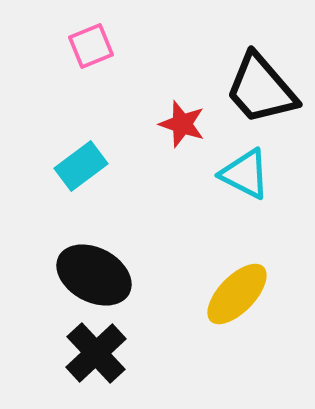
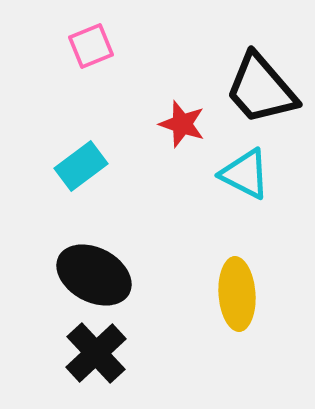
yellow ellipse: rotated 48 degrees counterclockwise
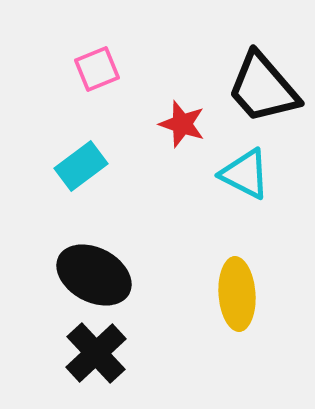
pink square: moved 6 px right, 23 px down
black trapezoid: moved 2 px right, 1 px up
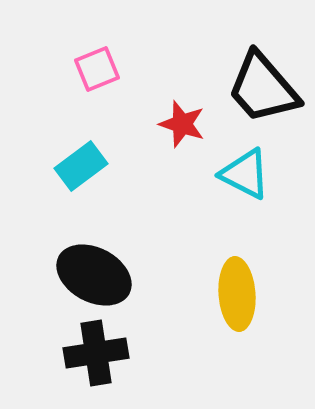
black cross: rotated 34 degrees clockwise
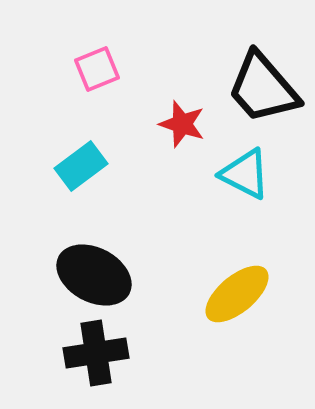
yellow ellipse: rotated 54 degrees clockwise
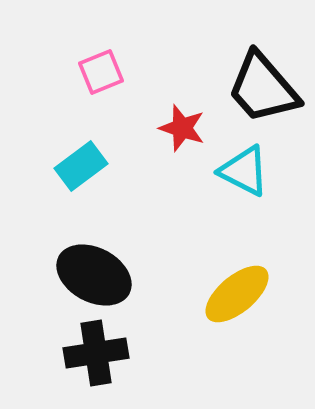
pink square: moved 4 px right, 3 px down
red star: moved 4 px down
cyan triangle: moved 1 px left, 3 px up
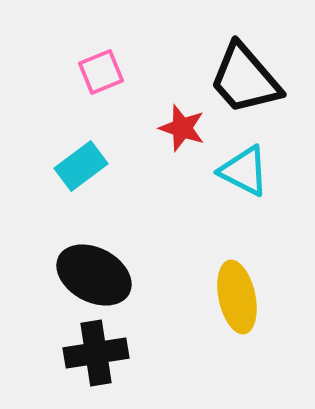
black trapezoid: moved 18 px left, 9 px up
yellow ellipse: moved 3 px down; rotated 62 degrees counterclockwise
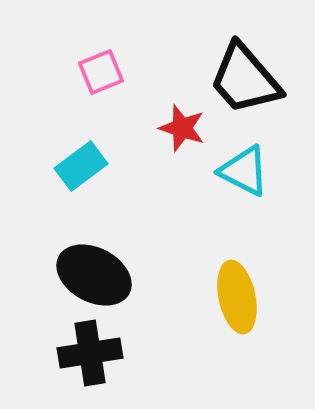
black cross: moved 6 px left
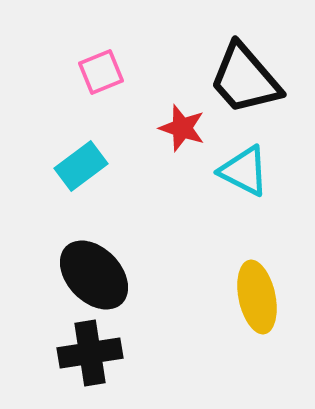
black ellipse: rotated 18 degrees clockwise
yellow ellipse: moved 20 px right
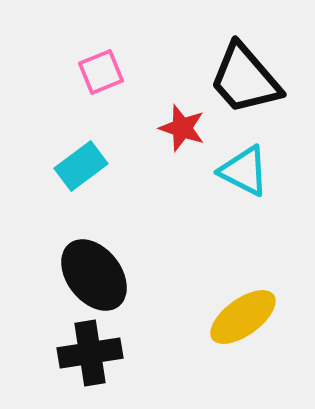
black ellipse: rotated 6 degrees clockwise
yellow ellipse: moved 14 px left, 20 px down; rotated 66 degrees clockwise
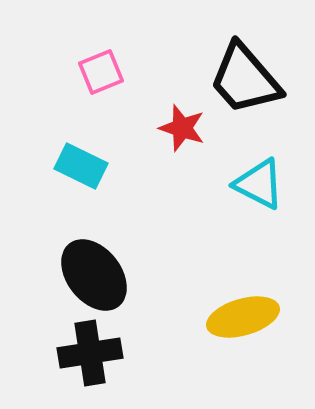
cyan rectangle: rotated 63 degrees clockwise
cyan triangle: moved 15 px right, 13 px down
yellow ellipse: rotated 20 degrees clockwise
